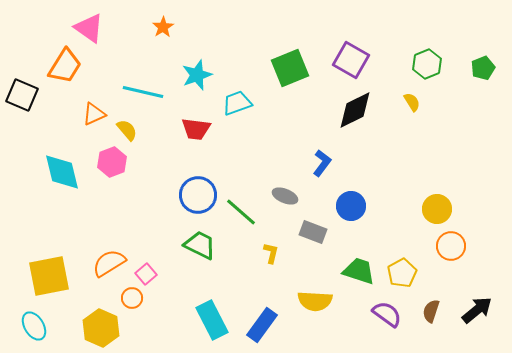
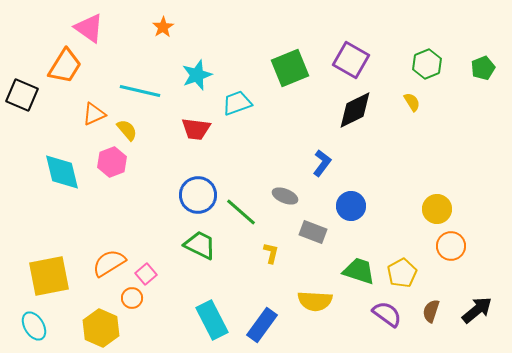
cyan line at (143, 92): moved 3 px left, 1 px up
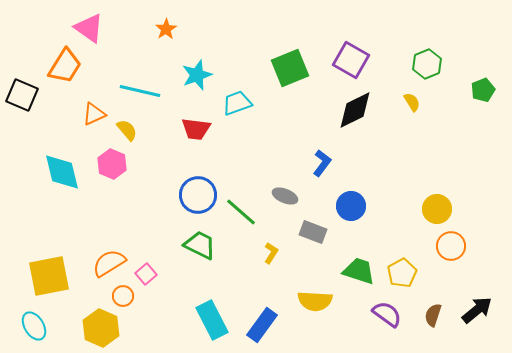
orange star at (163, 27): moved 3 px right, 2 px down
green pentagon at (483, 68): moved 22 px down
pink hexagon at (112, 162): moved 2 px down; rotated 16 degrees counterclockwise
yellow L-shape at (271, 253): rotated 20 degrees clockwise
orange circle at (132, 298): moved 9 px left, 2 px up
brown semicircle at (431, 311): moved 2 px right, 4 px down
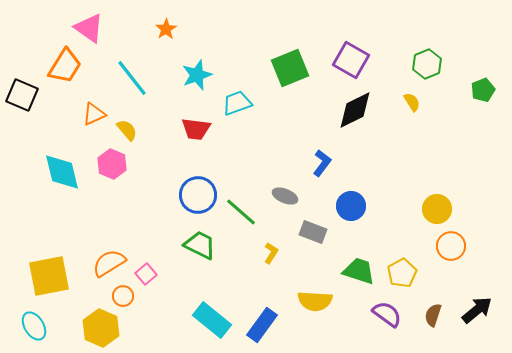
cyan line at (140, 91): moved 8 px left, 13 px up; rotated 39 degrees clockwise
cyan rectangle at (212, 320): rotated 24 degrees counterclockwise
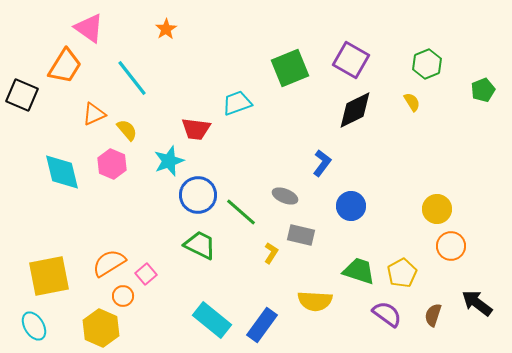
cyan star at (197, 75): moved 28 px left, 86 px down
gray rectangle at (313, 232): moved 12 px left, 3 px down; rotated 8 degrees counterclockwise
black arrow at (477, 310): moved 7 px up; rotated 104 degrees counterclockwise
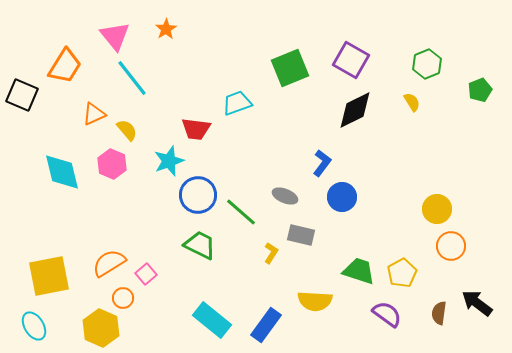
pink triangle at (89, 28): moved 26 px right, 8 px down; rotated 16 degrees clockwise
green pentagon at (483, 90): moved 3 px left
blue circle at (351, 206): moved 9 px left, 9 px up
orange circle at (123, 296): moved 2 px down
brown semicircle at (433, 315): moved 6 px right, 2 px up; rotated 10 degrees counterclockwise
blue rectangle at (262, 325): moved 4 px right
